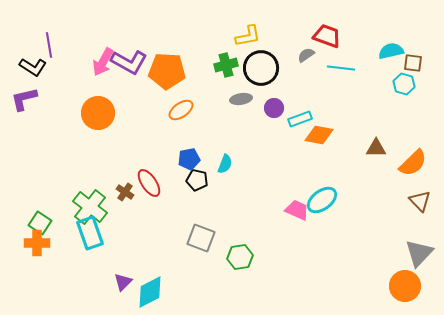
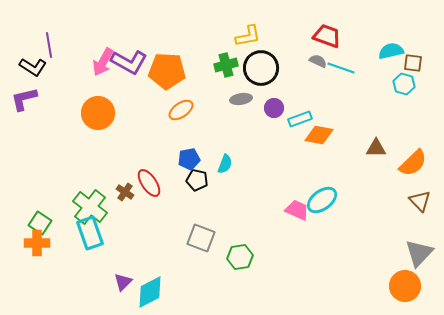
gray semicircle at (306, 55): moved 12 px right, 6 px down; rotated 60 degrees clockwise
cyan line at (341, 68): rotated 12 degrees clockwise
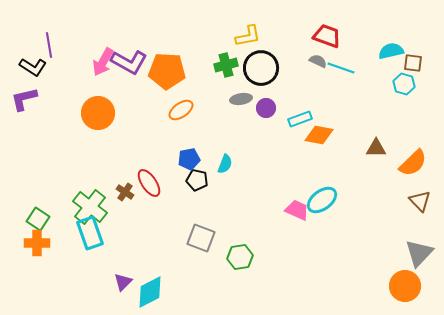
purple circle at (274, 108): moved 8 px left
green square at (40, 223): moved 2 px left, 4 px up
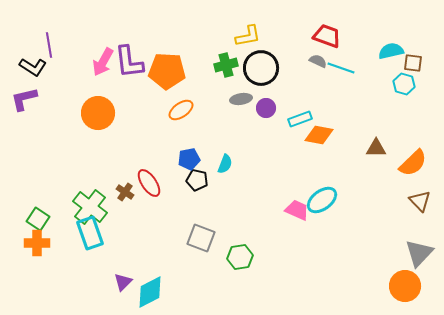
purple L-shape at (129, 62): rotated 54 degrees clockwise
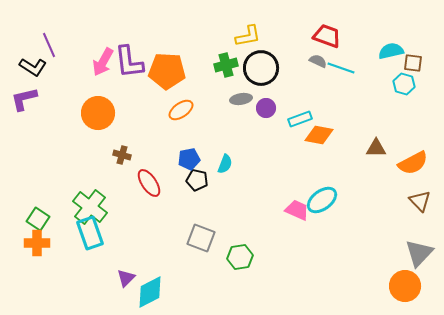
purple line at (49, 45): rotated 15 degrees counterclockwise
orange semicircle at (413, 163): rotated 16 degrees clockwise
brown cross at (125, 192): moved 3 px left, 37 px up; rotated 18 degrees counterclockwise
purple triangle at (123, 282): moved 3 px right, 4 px up
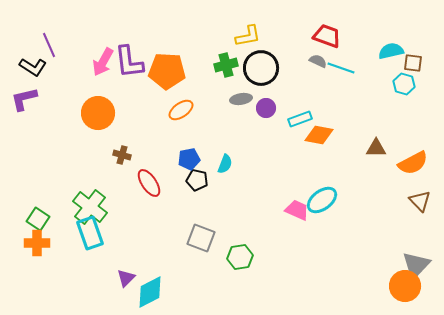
gray triangle at (419, 253): moved 3 px left, 12 px down
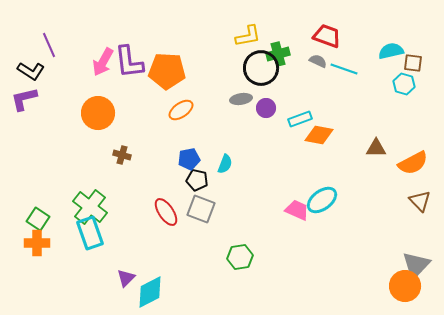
green cross at (226, 65): moved 52 px right, 11 px up
black L-shape at (33, 67): moved 2 px left, 4 px down
cyan line at (341, 68): moved 3 px right, 1 px down
red ellipse at (149, 183): moved 17 px right, 29 px down
gray square at (201, 238): moved 29 px up
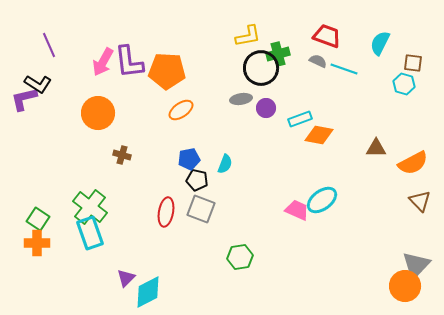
cyan semicircle at (391, 51): moved 11 px left, 8 px up; rotated 50 degrees counterclockwise
black L-shape at (31, 71): moved 7 px right, 13 px down
red ellipse at (166, 212): rotated 44 degrees clockwise
cyan diamond at (150, 292): moved 2 px left
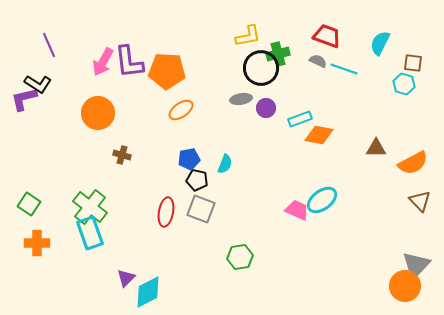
green square at (38, 219): moved 9 px left, 15 px up
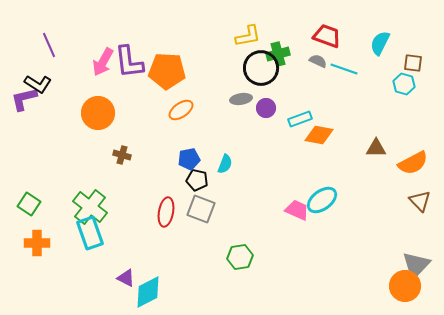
purple triangle at (126, 278): rotated 48 degrees counterclockwise
